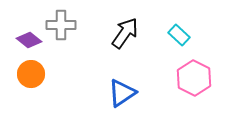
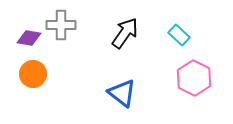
purple diamond: moved 2 px up; rotated 30 degrees counterclockwise
orange circle: moved 2 px right
blue triangle: rotated 48 degrees counterclockwise
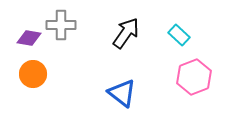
black arrow: moved 1 px right
pink hexagon: moved 1 px up; rotated 12 degrees clockwise
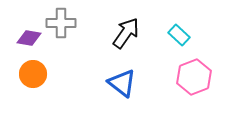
gray cross: moved 2 px up
blue triangle: moved 10 px up
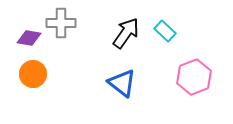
cyan rectangle: moved 14 px left, 4 px up
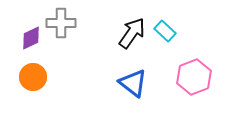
black arrow: moved 6 px right
purple diamond: moved 2 px right; rotated 35 degrees counterclockwise
orange circle: moved 3 px down
blue triangle: moved 11 px right
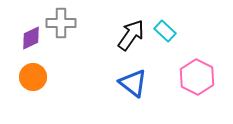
black arrow: moved 1 px left, 2 px down
pink hexagon: moved 3 px right; rotated 12 degrees counterclockwise
